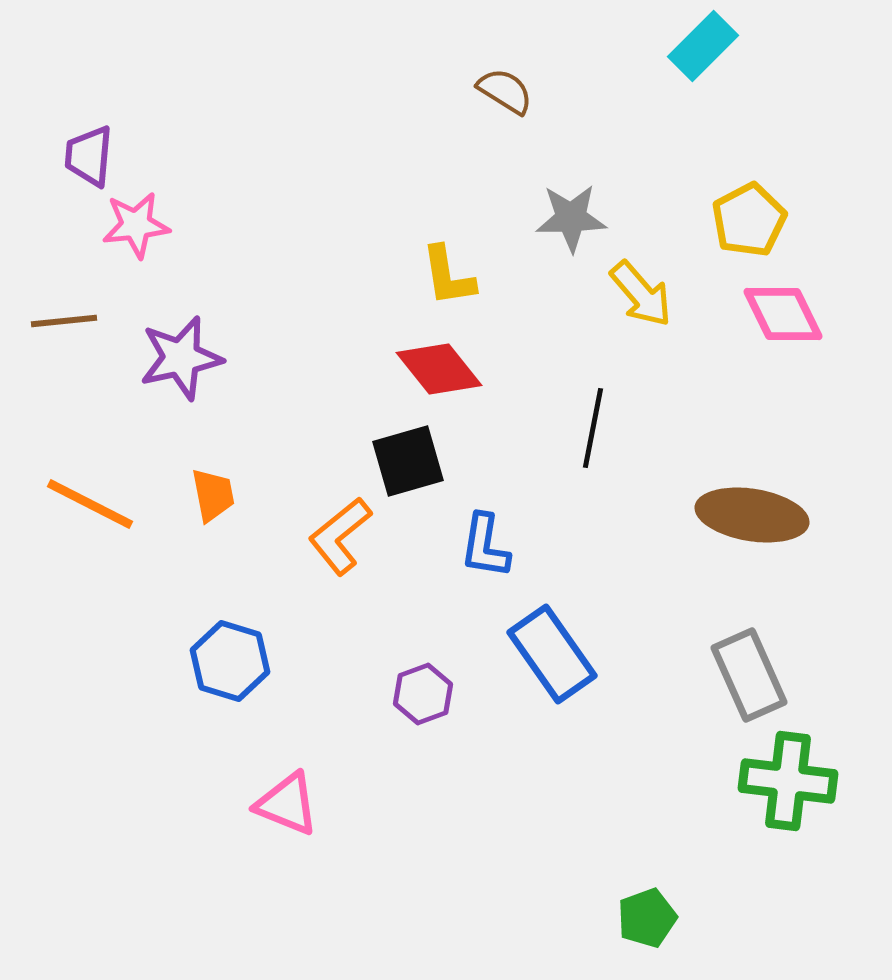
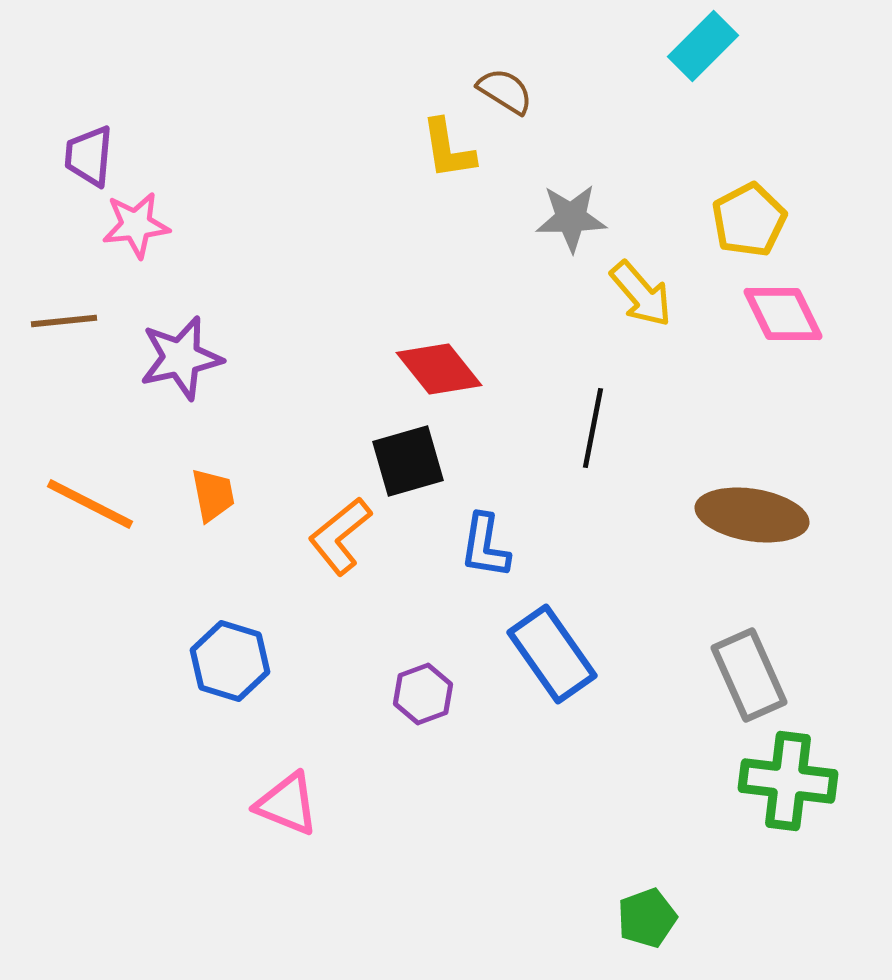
yellow L-shape: moved 127 px up
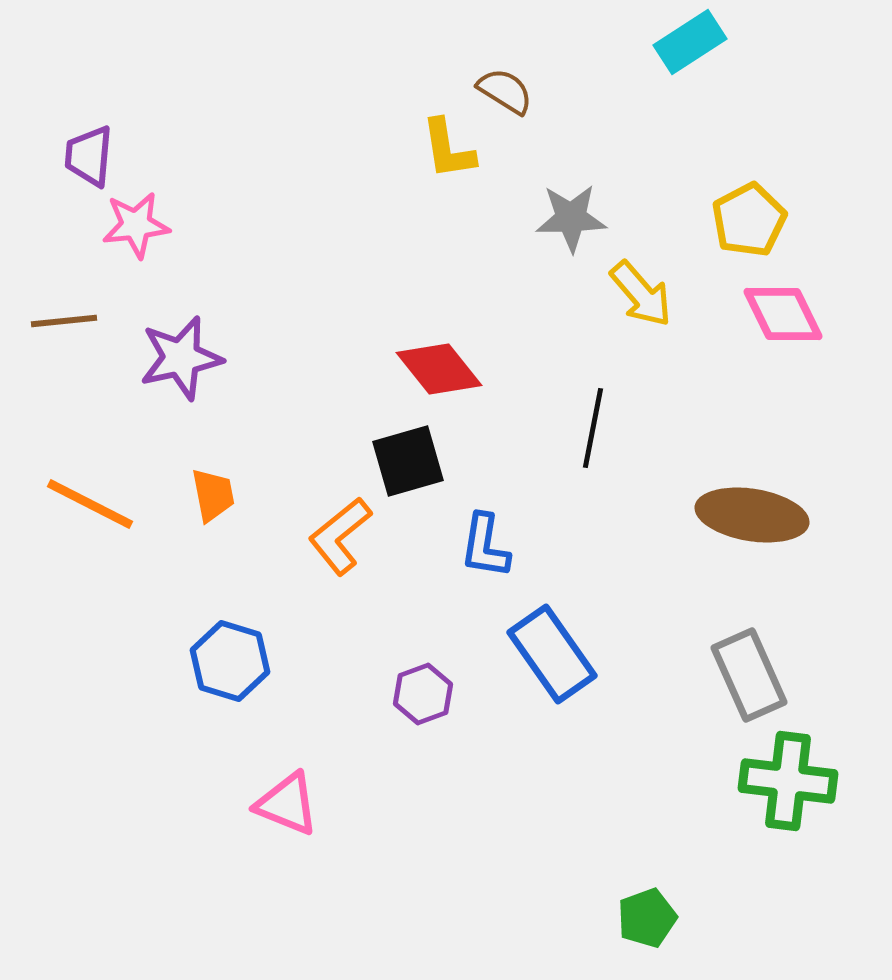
cyan rectangle: moved 13 px left, 4 px up; rotated 12 degrees clockwise
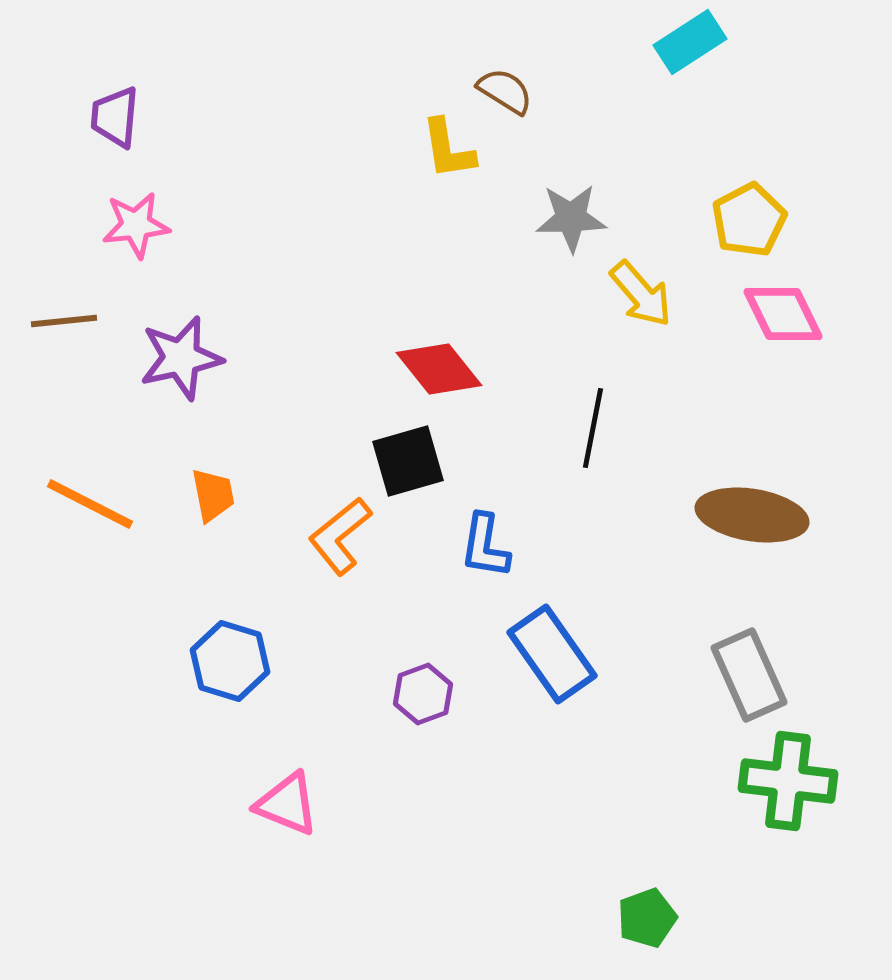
purple trapezoid: moved 26 px right, 39 px up
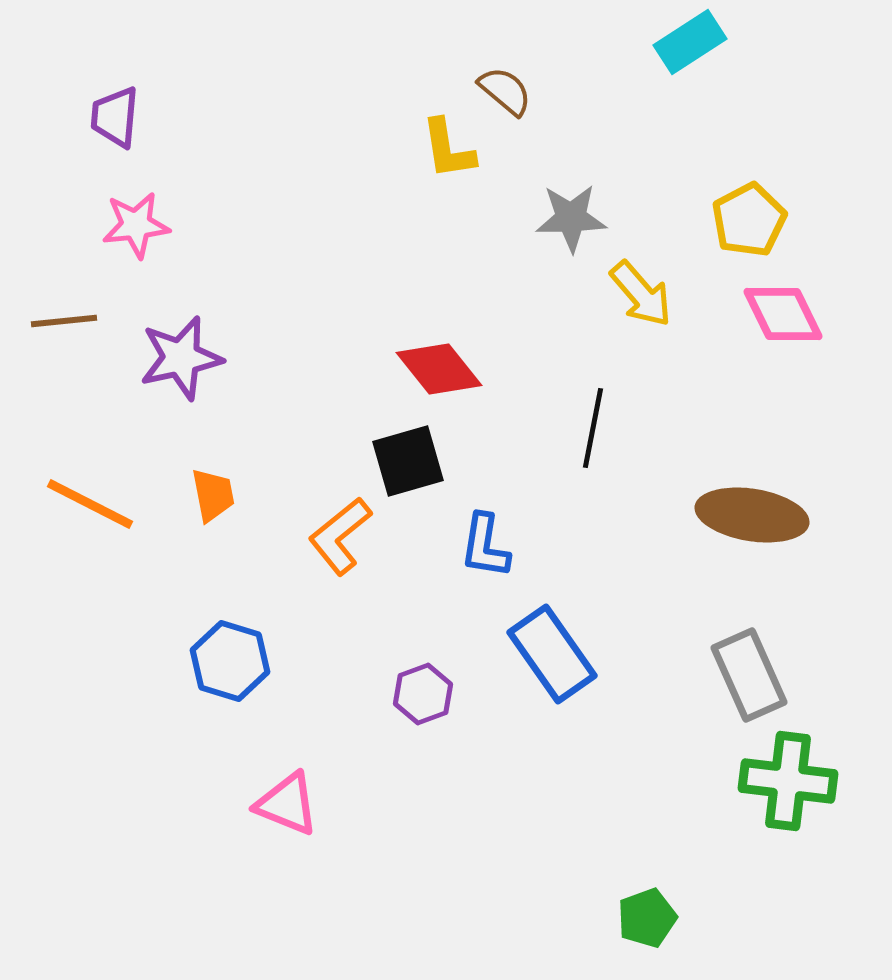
brown semicircle: rotated 8 degrees clockwise
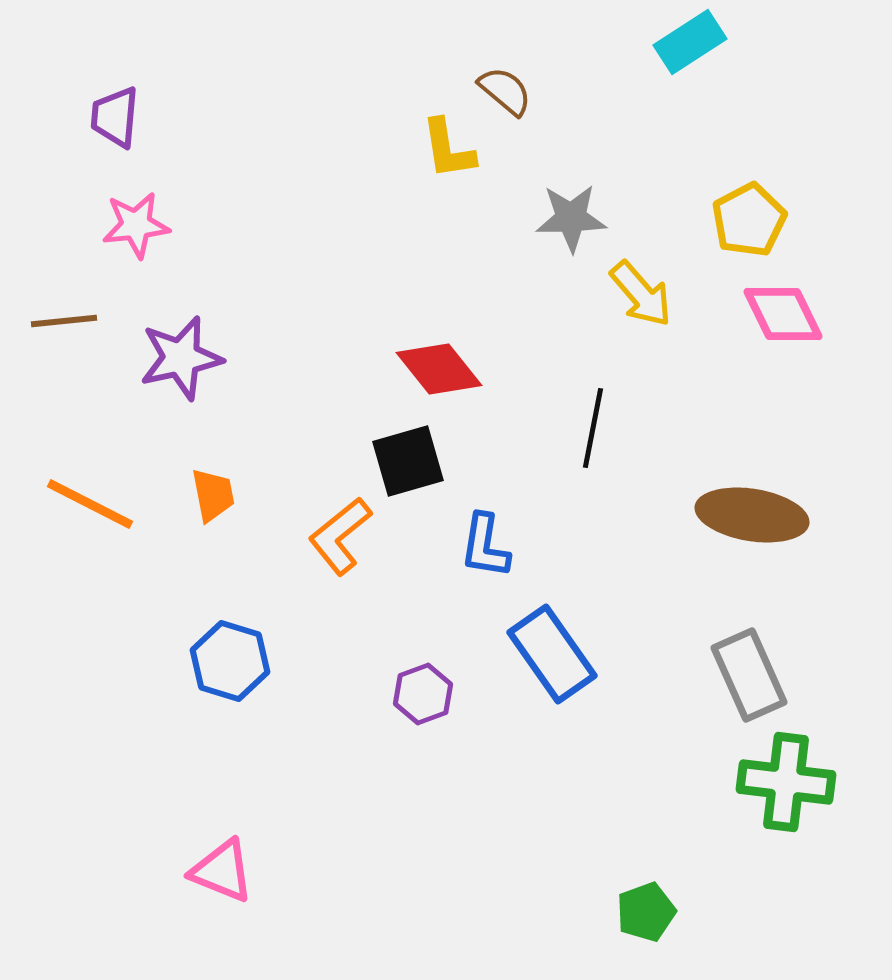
green cross: moved 2 px left, 1 px down
pink triangle: moved 65 px left, 67 px down
green pentagon: moved 1 px left, 6 px up
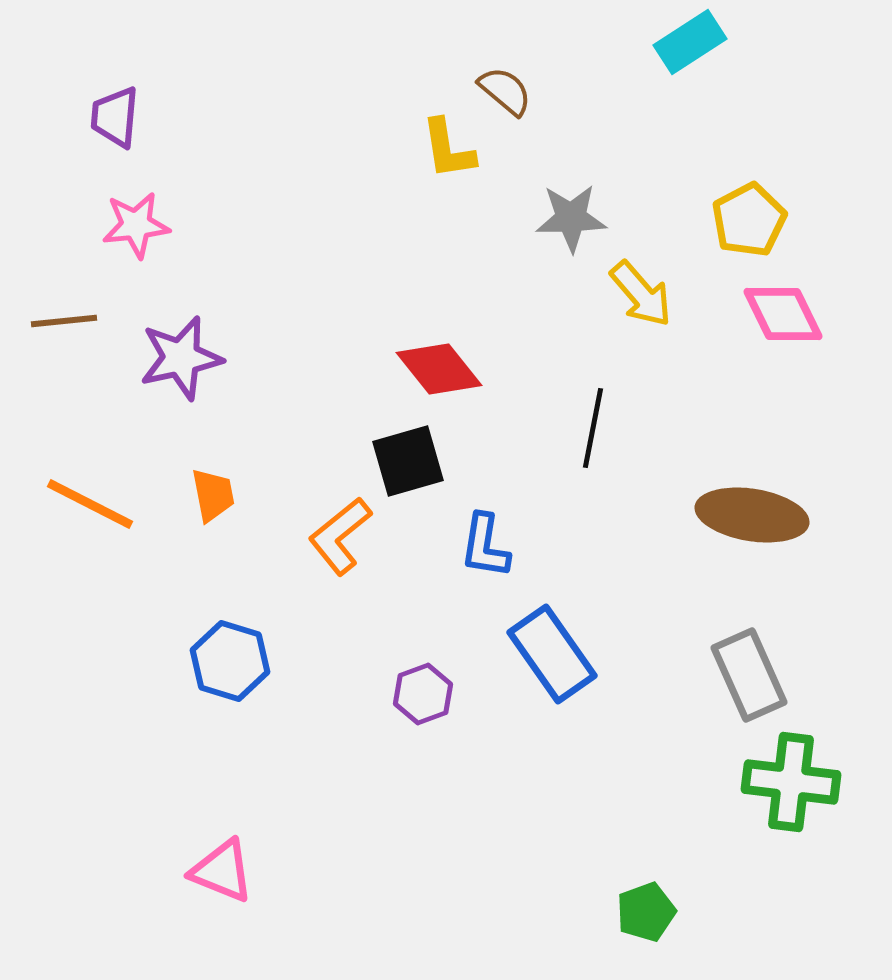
green cross: moved 5 px right
